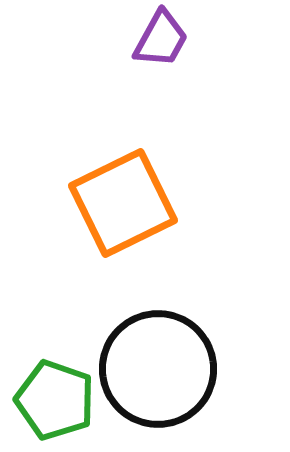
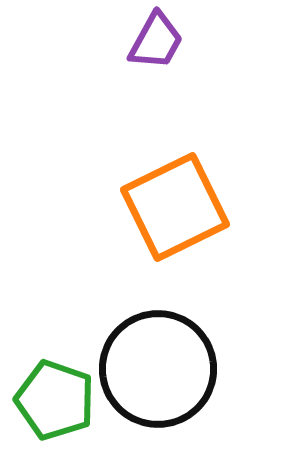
purple trapezoid: moved 5 px left, 2 px down
orange square: moved 52 px right, 4 px down
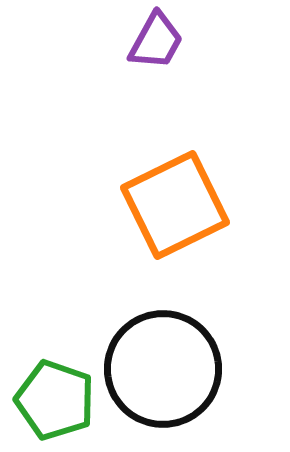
orange square: moved 2 px up
black circle: moved 5 px right
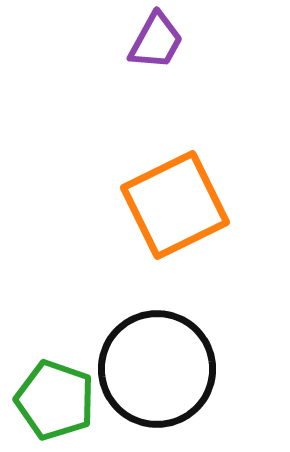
black circle: moved 6 px left
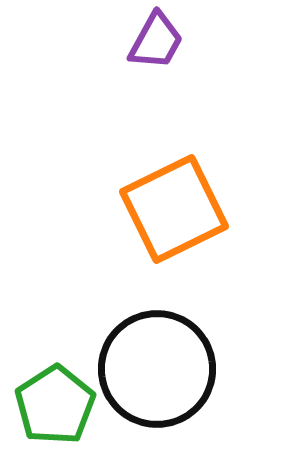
orange square: moved 1 px left, 4 px down
green pentagon: moved 5 px down; rotated 20 degrees clockwise
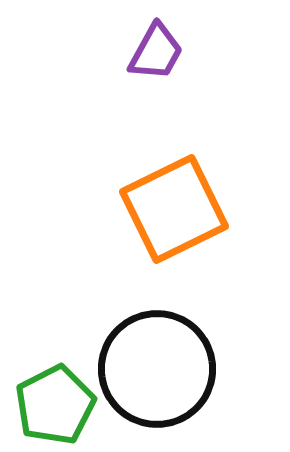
purple trapezoid: moved 11 px down
green pentagon: rotated 6 degrees clockwise
